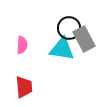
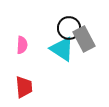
cyan triangle: rotated 24 degrees clockwise
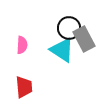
cyan triangle: moved 1 px down
